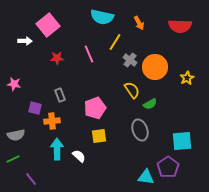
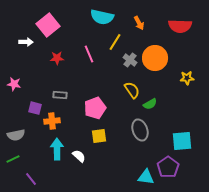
white arrow: moved 1 px right, 1 px down
orange circle: moved 9 px up
yellow star: rotated 24 degrees clockwise
gray rectangle: rotated 64 degrees counterclockwise
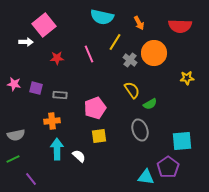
pink square: moved 4 px left
orange circle: moved 1 px left, 5 px up
purple square: moved 1 px right, 20 px up
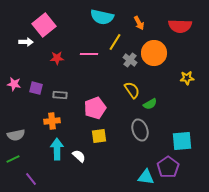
pink line: rotated 66 degrees counterclockwise
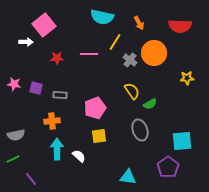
yellow semicircle: moved 1 px down
cyan triangle: moved 18 px left
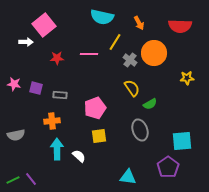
yellow semicircle: moved 3 px up
green line: moved 21 px down
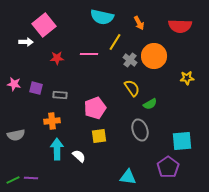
orange circle: moved 3 px down
purple line: moved 1 px up; rotated 48 degrees counterclockwise
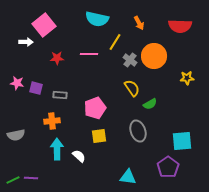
cyan semicircle: moved 5 px left, 2 px down
pink star: moved 3 px right, 1 px up
gray ellipse: moved 2 px left, 1 px down
